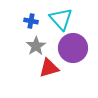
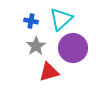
cyan triangle: rotated 30 degrees clockwise
red triangle: moved 4 px down
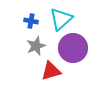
gray star: rotated 12 degrees clockwise
red triangle: moved 2 px right, 1 px up
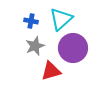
gray star: moved 1 px left
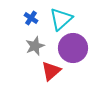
blue cross: moved 3 px up; rotated 24 degrees clockwise
red triangle: rotated 25 degrees counterclockwise
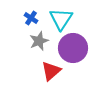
cyan triangle: rotated 15 degrees counterclockwise
gray star: moved 4 px right, 5 px up
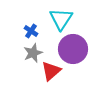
blue cross: moved 13 px down
gray star: moved 6 px left, 12 px down
purple circle: moved 1 px down
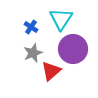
blue cross: moved 4 px up
